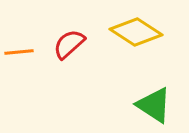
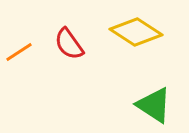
red semicircle: rotated 84 degrees counterclockwise
orange line: rotated 28 degrees counterclockwise
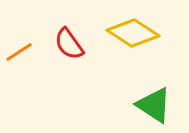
yellow diamond: moved 3 px left, 1 px down
